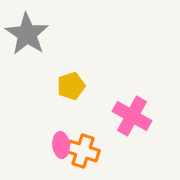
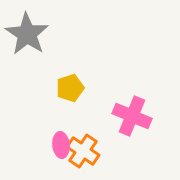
yellow pentagon: moved 1 px left, 2 px down
pink cross: rotated 6 degrees counterclockwise
orange cross: rotated 16 degrees clockwise
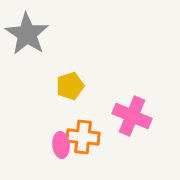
yellow pentagon: moved 2 px up
orange cross: moved 14 px up; rotated 28 degrees counterclockwise
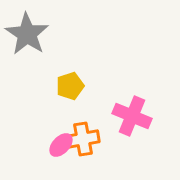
orange cross: moved 2 px down; rotated 16 degrees counterclockwise
pink ellipse: rotated 50 degrees clockwise
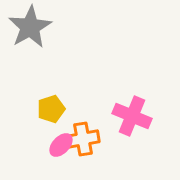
gray star: moved 3 px right, 7 px up; rotated 9 degrees clockwise
yellow pentagon: moved 19 px left, 23 px down
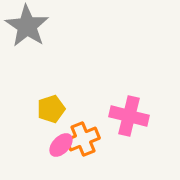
gray star: moved 3 px left, 1 px up; rotated 9 degrees counterclockwise
pink cross: moved 3 px left; rotated 9 degrees counterclockwise
orange cross: rotated 12 degrees counterclockwise
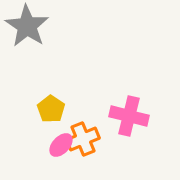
yellow pentagon: rotated 20 degrees counterclockwise
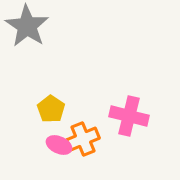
pink ellipse: moved 2 px left; rotated 70 degrees clockwise
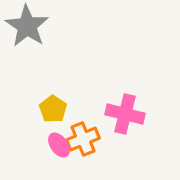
yellow pentagon: moved 2 px right
pink cross: moved 4 px left, 2 px up
pink ellipse: rotated 30 degrees clockwise
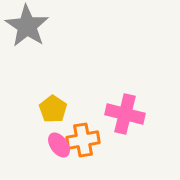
orange cross: moved 1 px down; rotated 12 degrees clockwise
